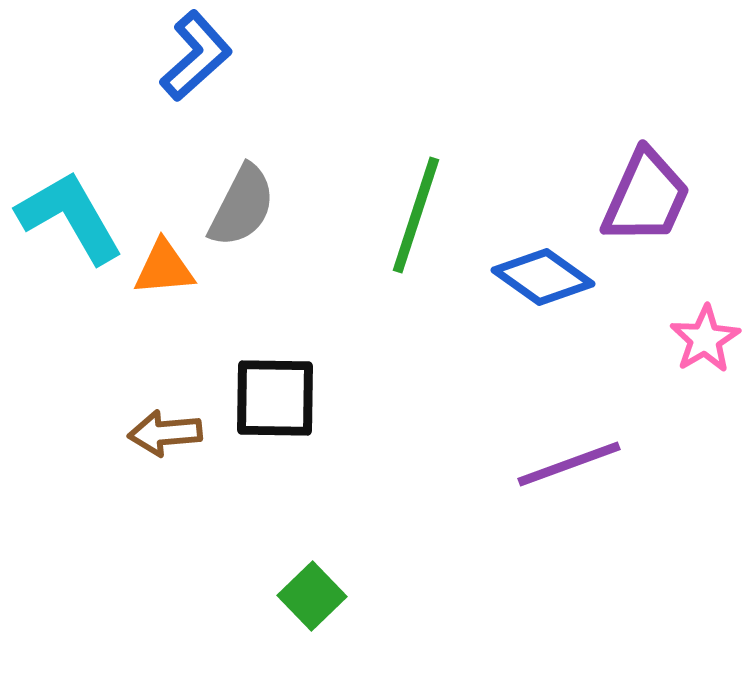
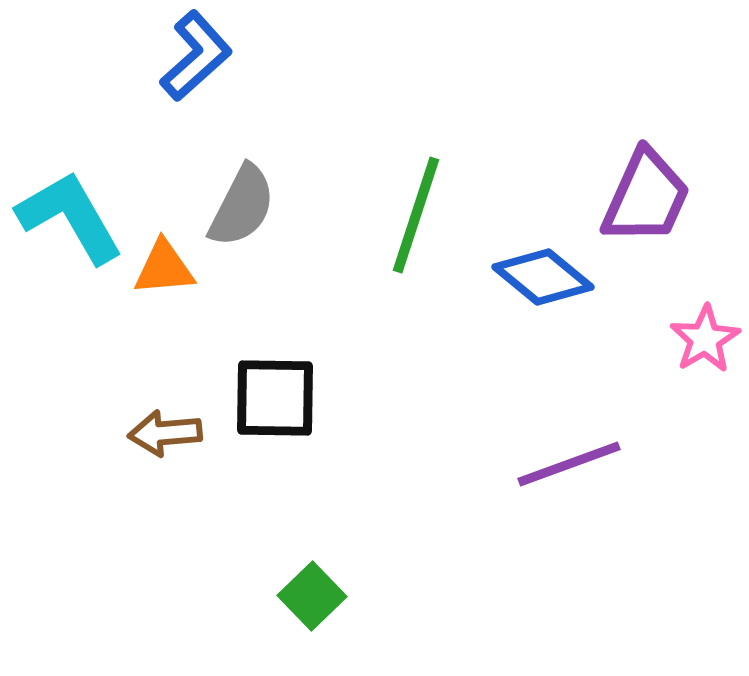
blue diamond: rotated 4 degrees clockwise
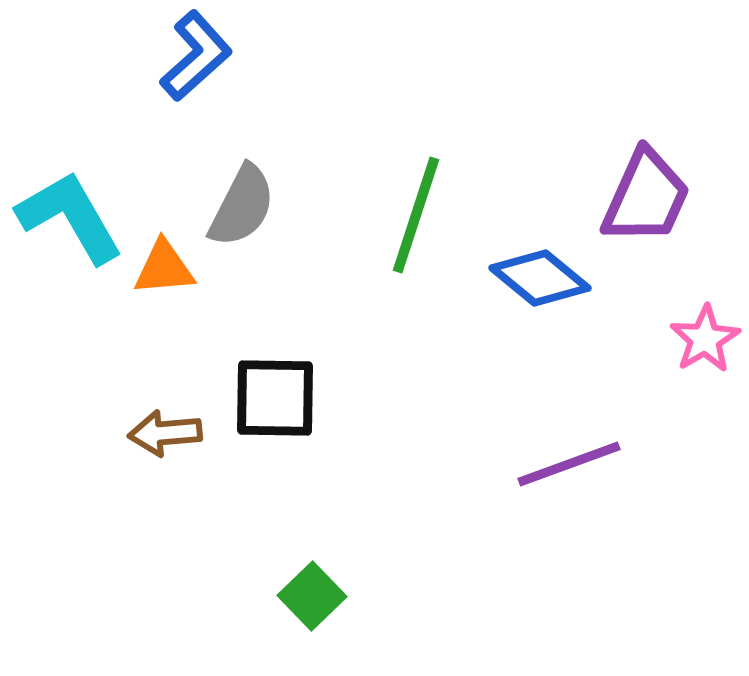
blue diamond: moved 3 px left, 1 px down
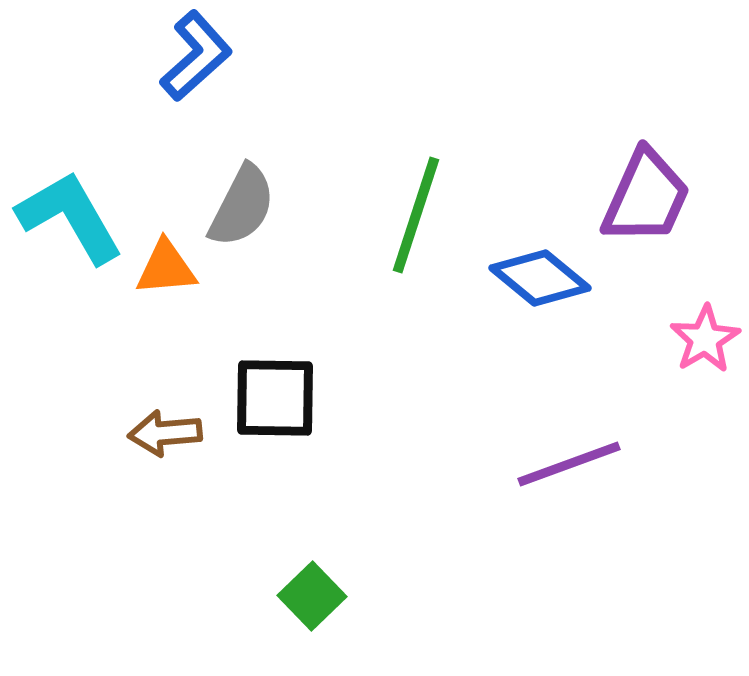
orange triangle: moved 2 px right
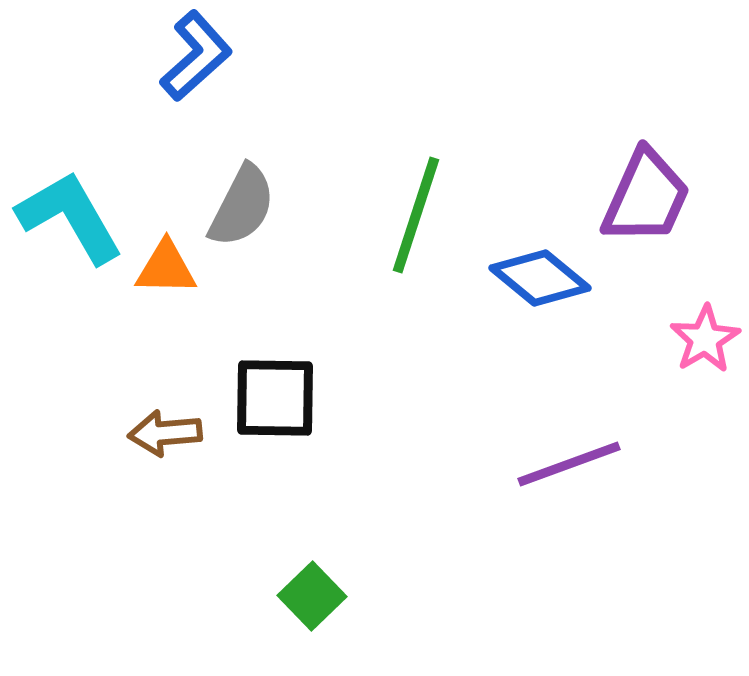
orange triangle: rotated 6 degrees clockwise
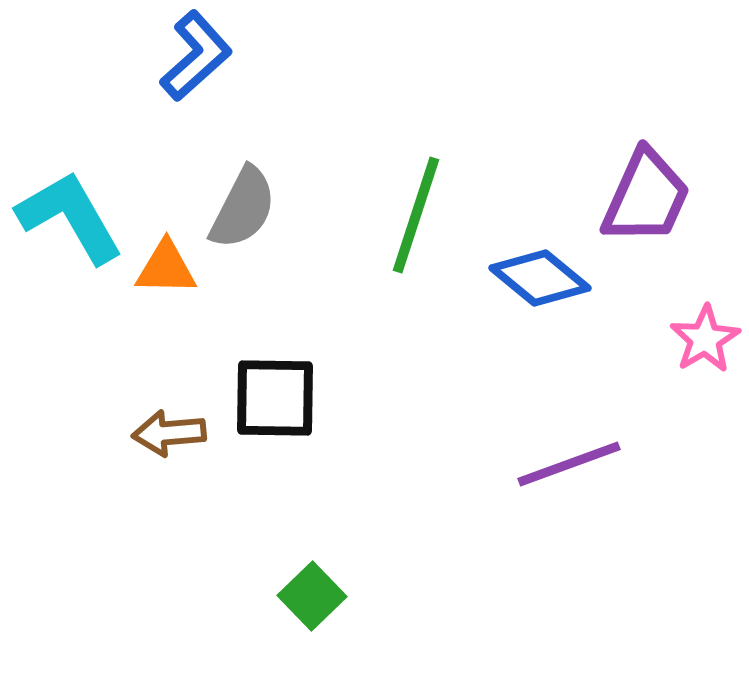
gray semicircle: moved 1 px right, 2 px down
brown arrow: moved 4 px right
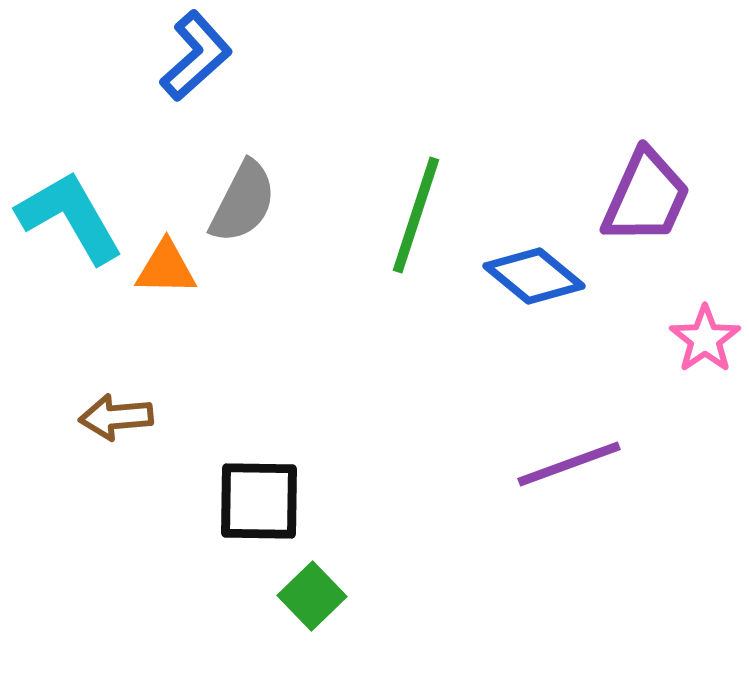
gray semicircle: moved 6 px up
blue diamond: moved 6 px left, 2 px up
pink star: rotated 4 degrees counterclockwise
black square: moved 16 px left, 103 px down
brown arrow: moved 53 px left, 16 px up
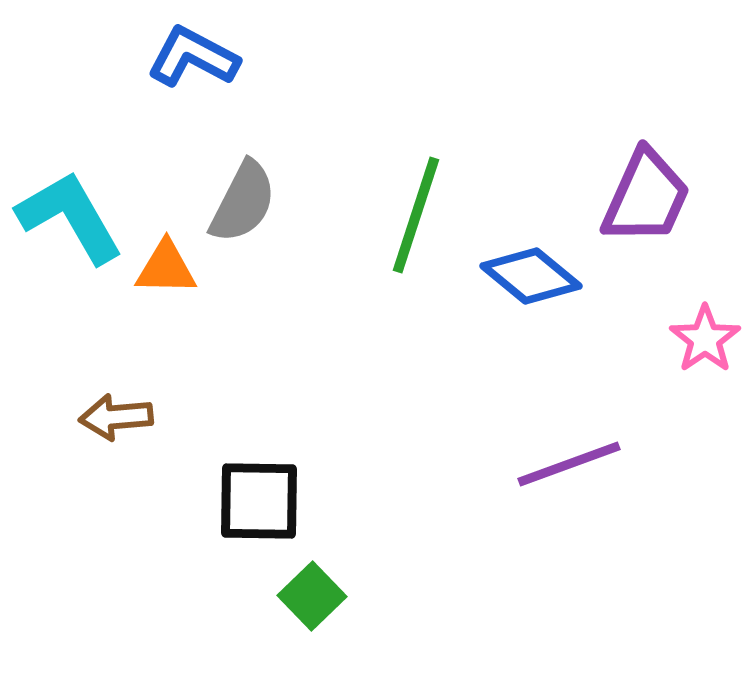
blue L-shape: moved 3 px left, 1 px down; rotated 110 degrees counterclockwise
blue diamond: moved 3 px left
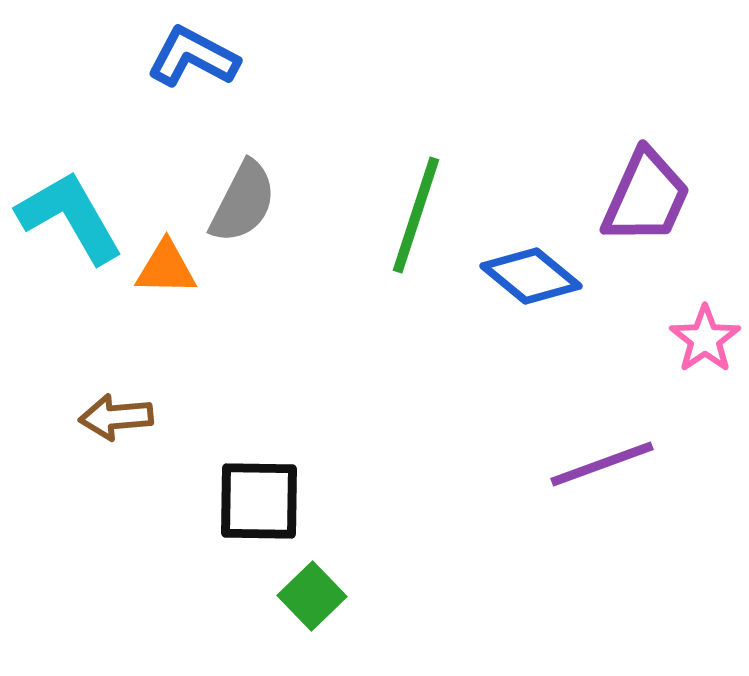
purple line: moved 33 px right
